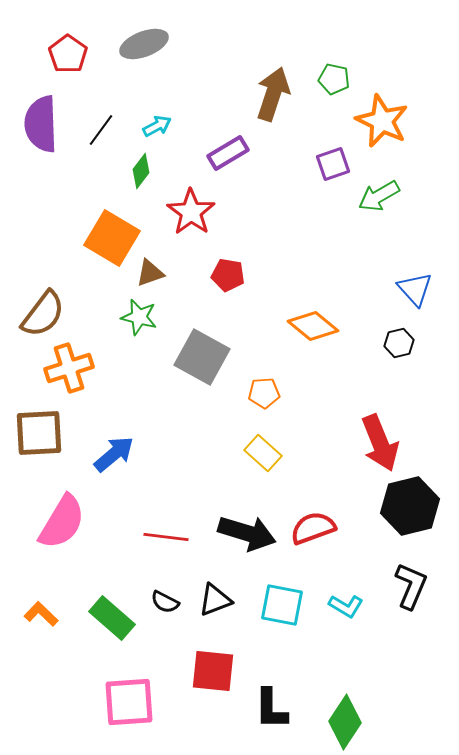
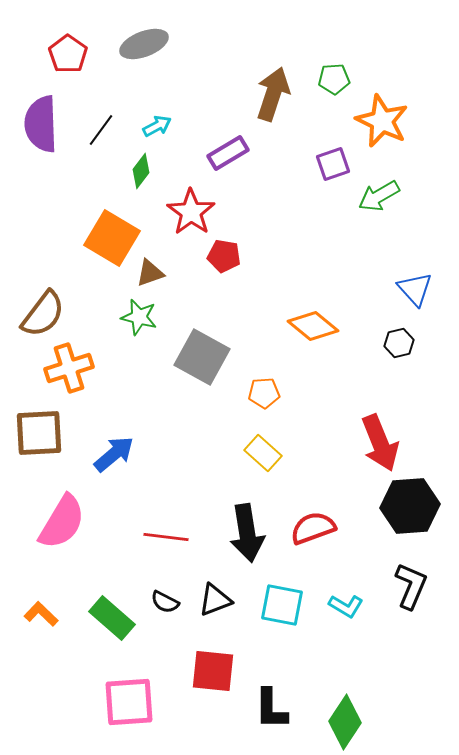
green pentagon at (334, 79): rotated 16 degrees counterclockwise
red pentagon at (228, 275): moved 4 px left, 19 px up
black hexagon at (410, 506): rotated 10 degrees clockwise
black arrow at (247, 533): rotated 64 degrees clockwise
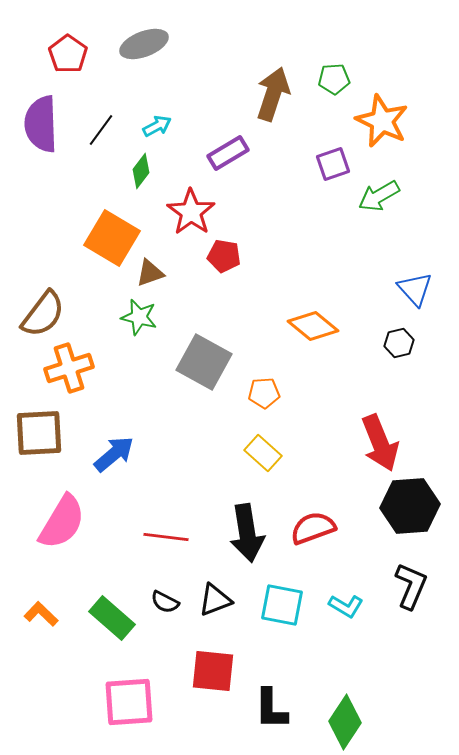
gray square at (202, 357): moved 2 px right, 5 px down
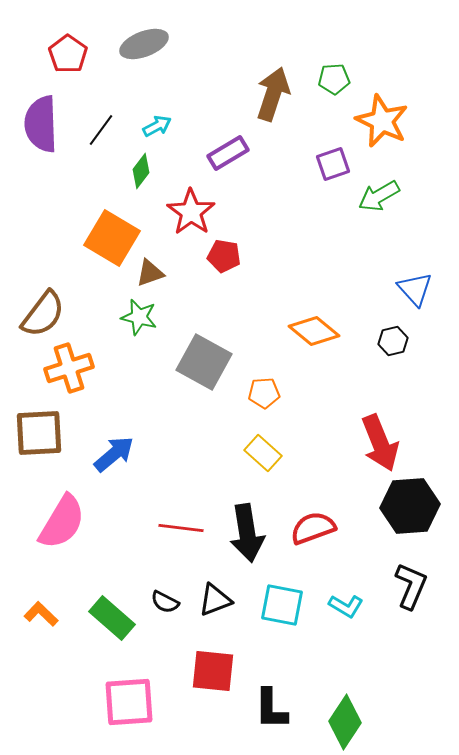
orange diamond at (313, 326): moved 1 px right, 5 px down
black hexagon at (399, 343): moved 6 px left, 2 px up
red line at (166, 537): moved 15 px right, 9 px up
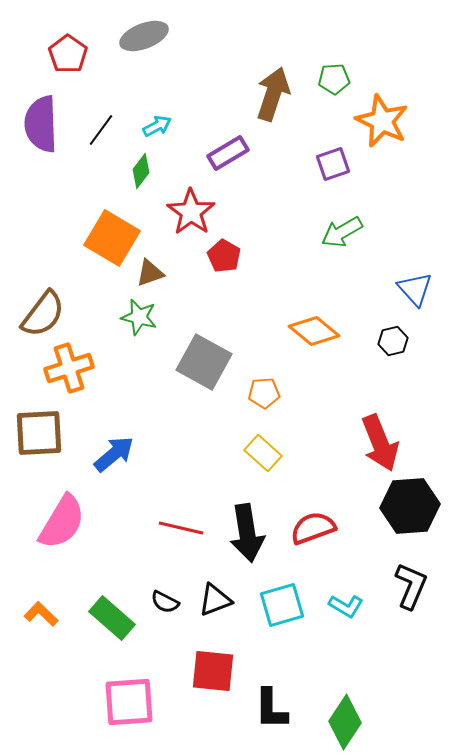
gray ellipse at (144, 44): moved 8 px up
green arrow at (379, 196): moved 37 px left, 36 px down
red pentagon at (224, 256): rotated 20 degrees clockwise
red line at (181, 528): rotated 6 degrees clockwise
cyan square at (282, 605): rotated 27 degrees counterclockwise
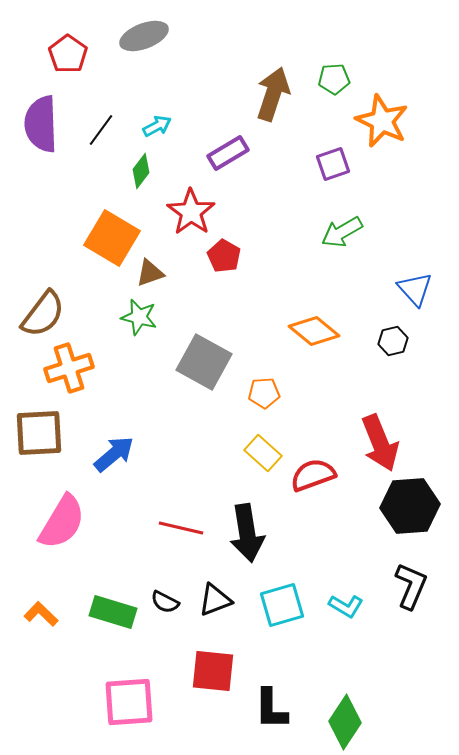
red semicircle at (313, 528): moved 53 px up
green rectangle at (112, 618): moved 1 px right, 6 px up; rotated 24 degrees counterclockwise
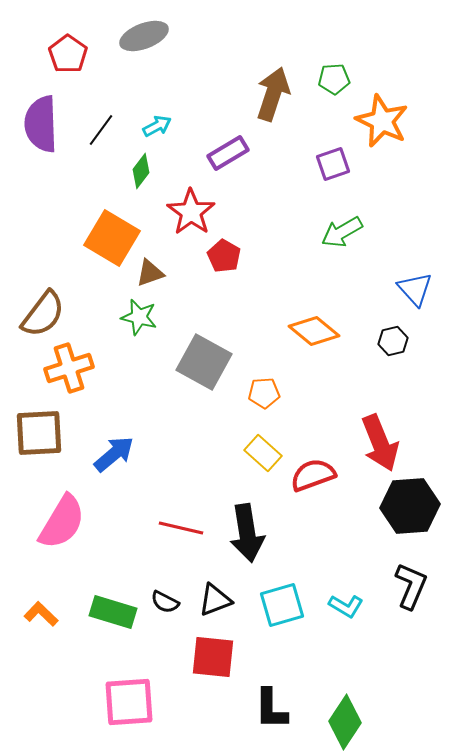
red square at (213, 671): moved 14 px up
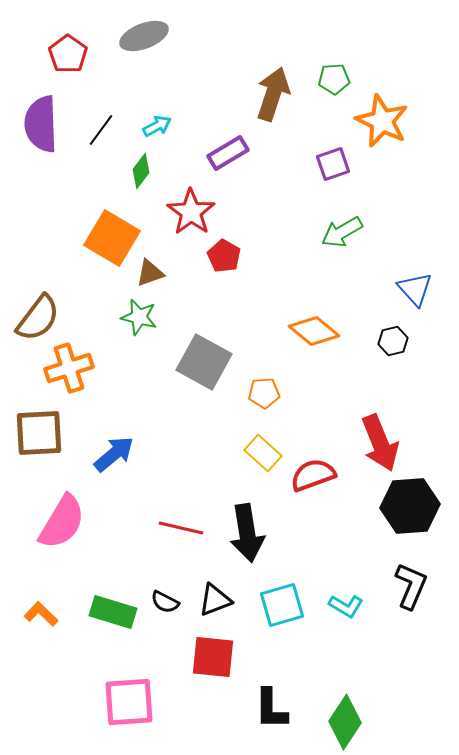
brown semicircle at (43, 314): moved 5 px left, 4 px down
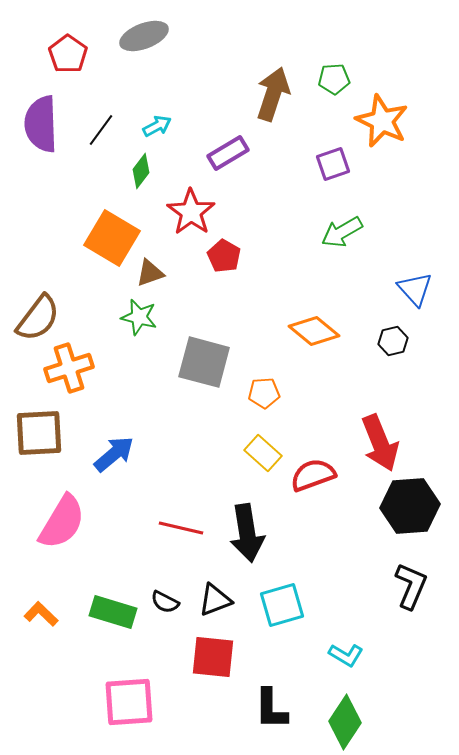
gray square at (204, 362): rotated 14 degrees counterclockwise
cyan L-shape at (346, 606): moved 49 px down
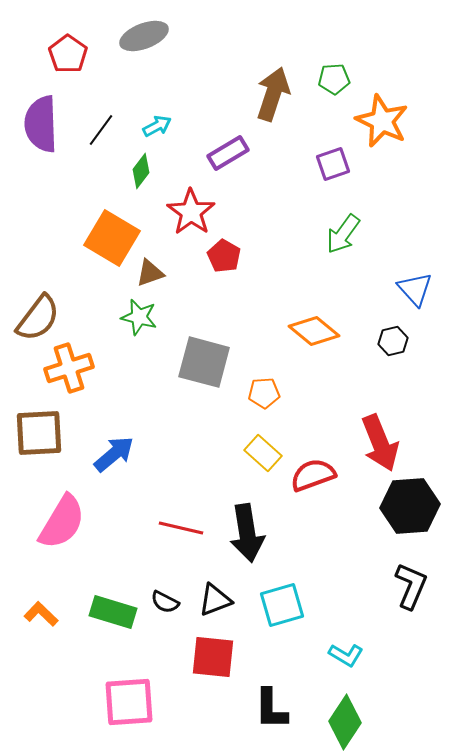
green arrow at (342, 232): moved 1 px right, 2 px down; rotated 24 degrees counterclockwise
